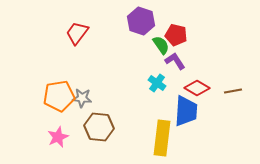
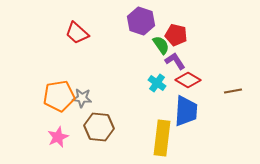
red trapezoid: rotated 85 degrees counterclockwise
red diamond: moved 9 px left, 8 px up
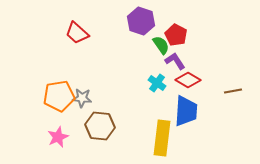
red pentagon: rotated 15 degrees clockwise
brown hexagon: moved 1 px right, 1 px up
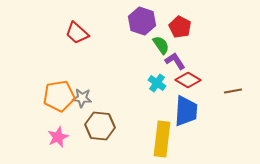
purple hexagon: moved 1 px right
red pentagon: moved 4 px right, 8 px up
yellow rectangle: moved 1 px down
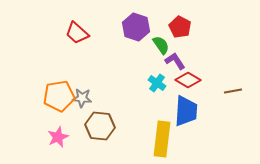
purple hexagon: moved 6 px left, 6 px down
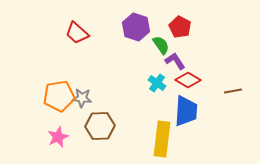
brown hexagon: rotated 8 degrees counterclockwise
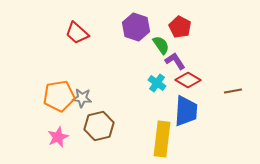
brown hexagon: moved 1 px left; rotated 12 degrees counterclockwise
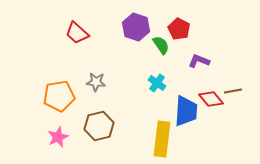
red pentagon: moved 1 px left, 2 px down
purple L-shape: moved 24 px right; rotated 35 degrees counterclockwise
red diamond: moved 23 px right, 19 px down; rotated 20 degrees clockwise
gray star: moved 14 px right, 16 px up
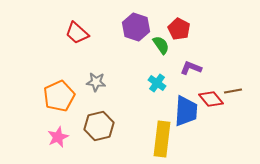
purple L-shape: moved 8 px left, 7 px down
orange pentagon: rotated 16 degrees counterclockwise
